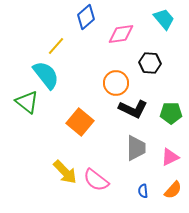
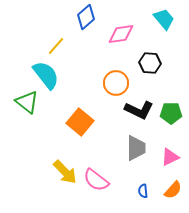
black L-shape: moved 6 px right, 1 px down
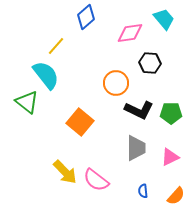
pink diamond: moved 9 px right, 1 px up
orange semicircle: moved 3 px right, 6 px down
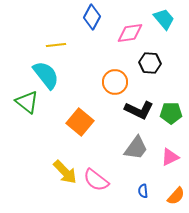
blue diamond: moved 6 px right; rotated 20 degrees counterclockwise
yellow line: moved 1 px up; rotated 42 degrees clockwise
orange circle: moved 1 px left, 1 px up
gray trapezoid: rotated 36 degrees clockwise
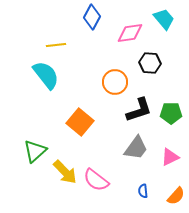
green triangle: moved 8 px right, 49 px down; rotated 40 degrees clockwise
black L-shape: rotated 44 degrees counterclockwise
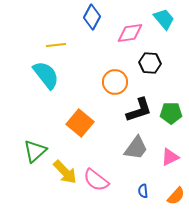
orange square: moved 1 px down
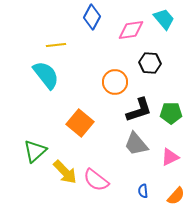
pink diamond: moved 1 px right, 3 px up
gray trapezoid: moved 4 px up; rotated 104 degrees clockwise
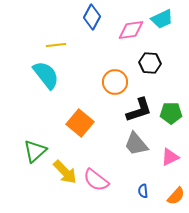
cyan trapezoid: moved 2 px left; rotated 105 degrees clockwise
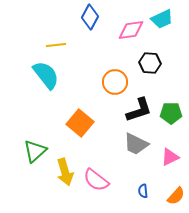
blue diamond: moved 2 px left
gray trapezoid: rotated 24 degrees counterclockwise
yellow arrow: rotated 28 degrees clockwise
